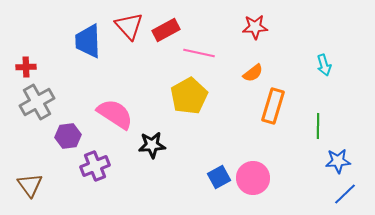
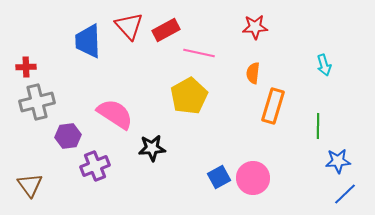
orange semicircle: rotated 135 degrees clockwise
gray cross: rotated 16 degrees clockwise
black star: moved 3 px down
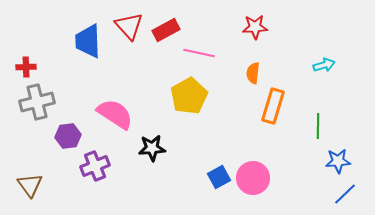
cyan arrow: rotated 90 degrees counterclockwise
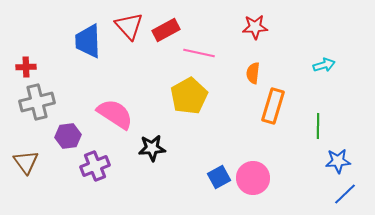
brown triangle: moved 4 px left, 23 px up
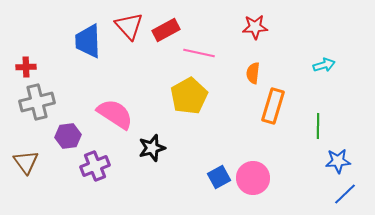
black star: rotated 12 degrees counterclockwise
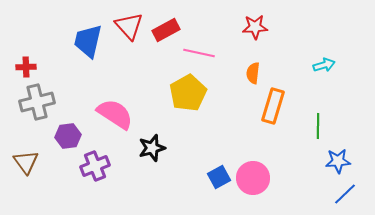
blue trapezoid: rotated 15 degrees clockwise
yellow pentagon: moved 1 px left, 3 px up
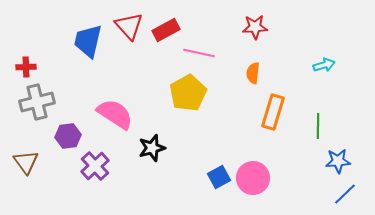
orange rectangle: moved 6 px down
purple cross: rotated 20 degrees counterclockwise
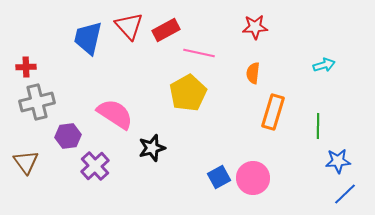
blue trapezoid: moved 3 px up
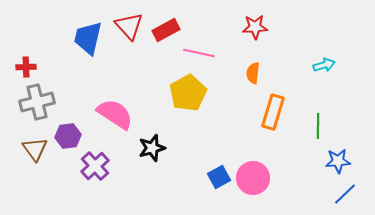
brown triangle: moved 9 px right, 13 px up
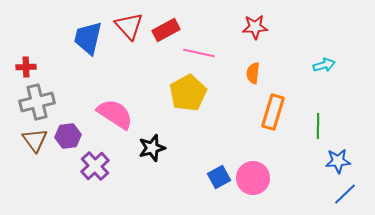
brown triangle: moved 9 px up
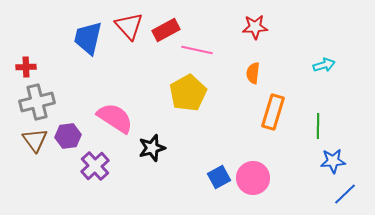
pink line: moved 2 px left, 3 px up
pink semicircle: moved 4 px down
blue star: moved 5 px left
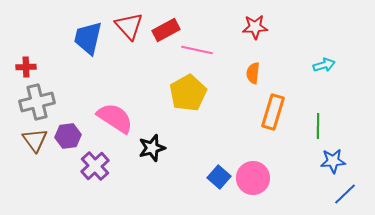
blue square: rotated 20 degrees counterclockwise
